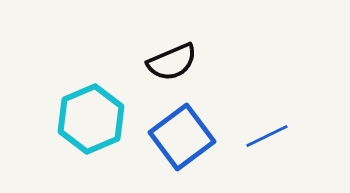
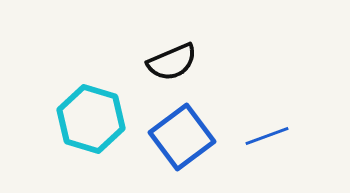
cyan hexagon: rotated 20 degrees counterclockwise
blue line: rotated 6 degrees clockwise
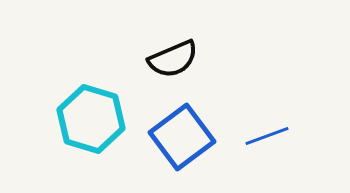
black semicircle: moved 1 px right, 3 px up
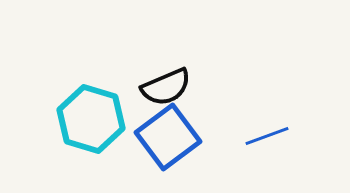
black semicircle: moved 7 px left, 28 px down
blue square: moved 14 px left
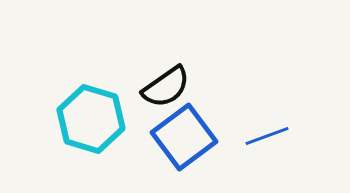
black semicircle: rotated 12 degrees counterclockwise
blue square: moved 16 px right
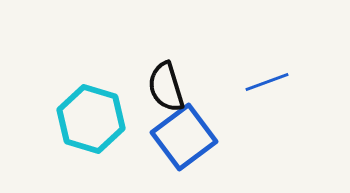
black semicircle: rotated 108 degrees clockwise
blue line: moved 54 px up
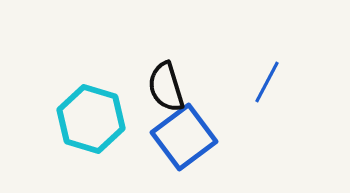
blue line: rotated 42 degrees counterclockwise
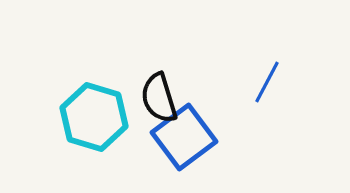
black semicircle: moved 7 px left, 11 px down
cyan hexagon: moved 3 px right, 2 px up
